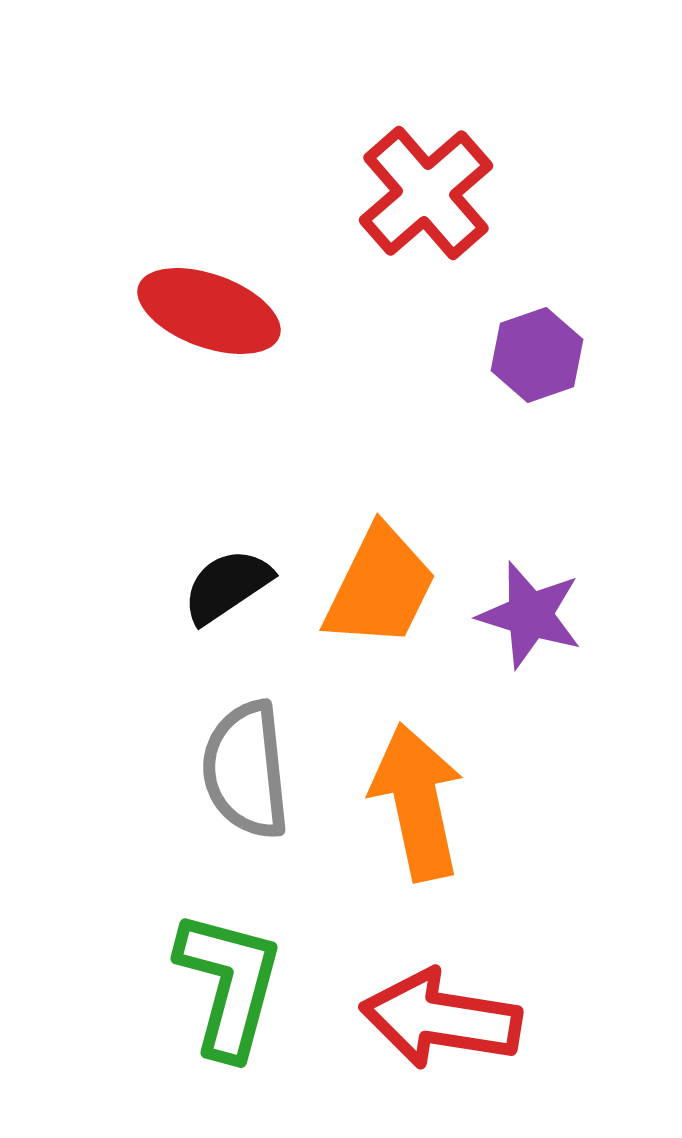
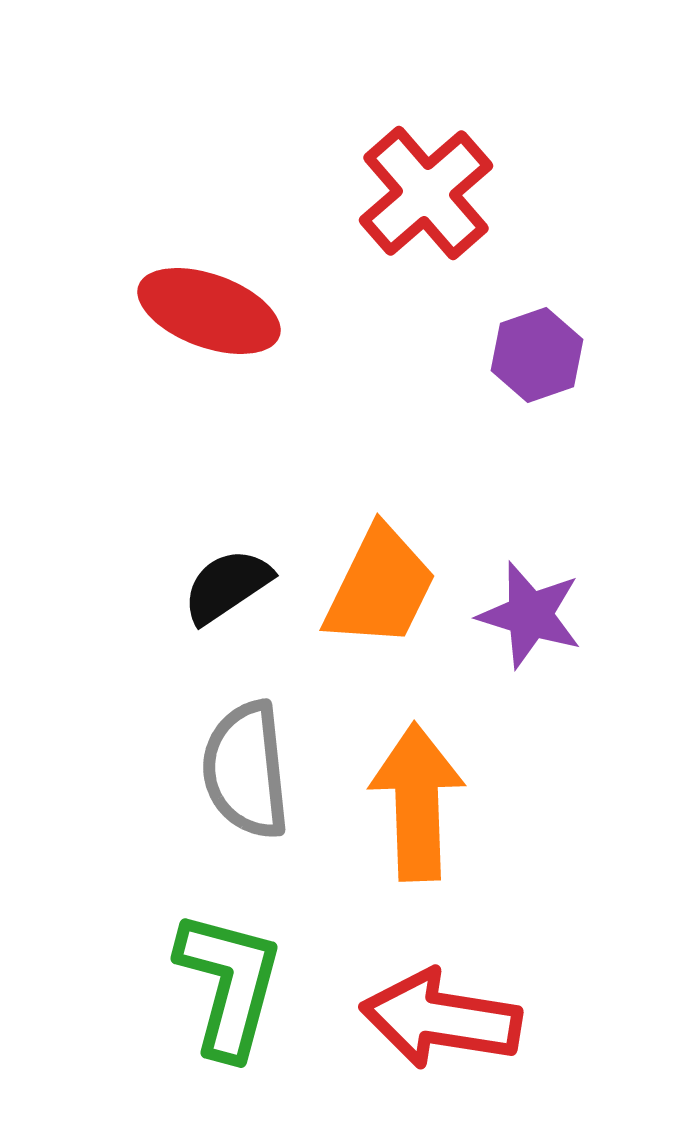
orange arrow: rotated 10 degrees clockwise
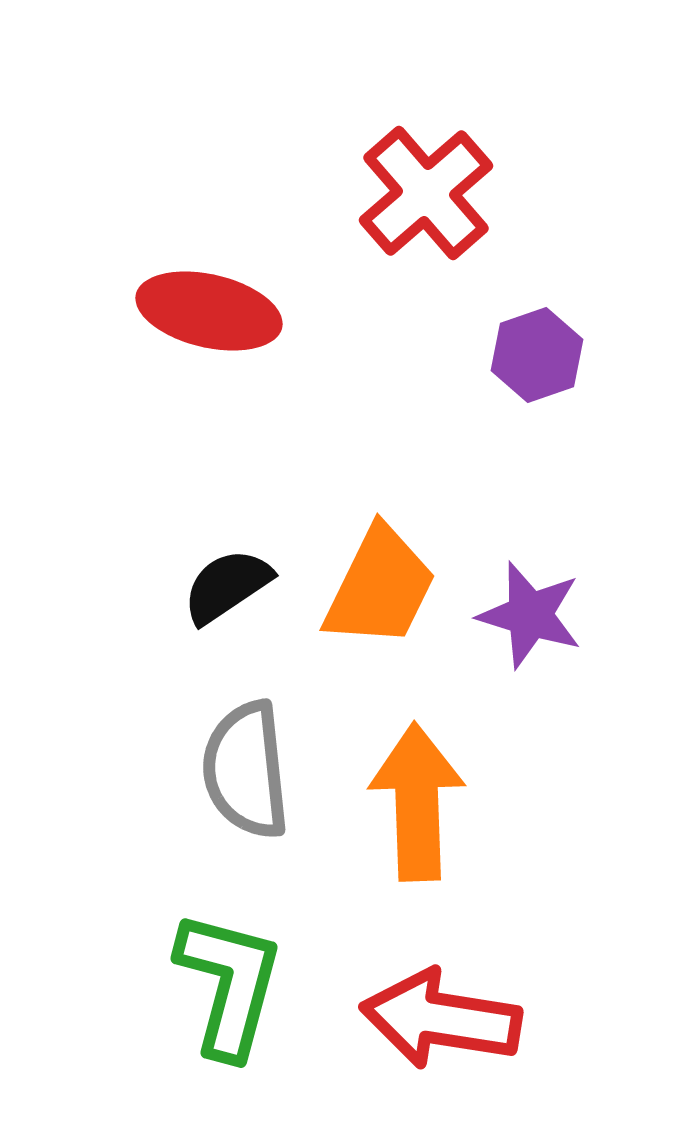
red ellipse: rotated 7 degrees counterclockwise
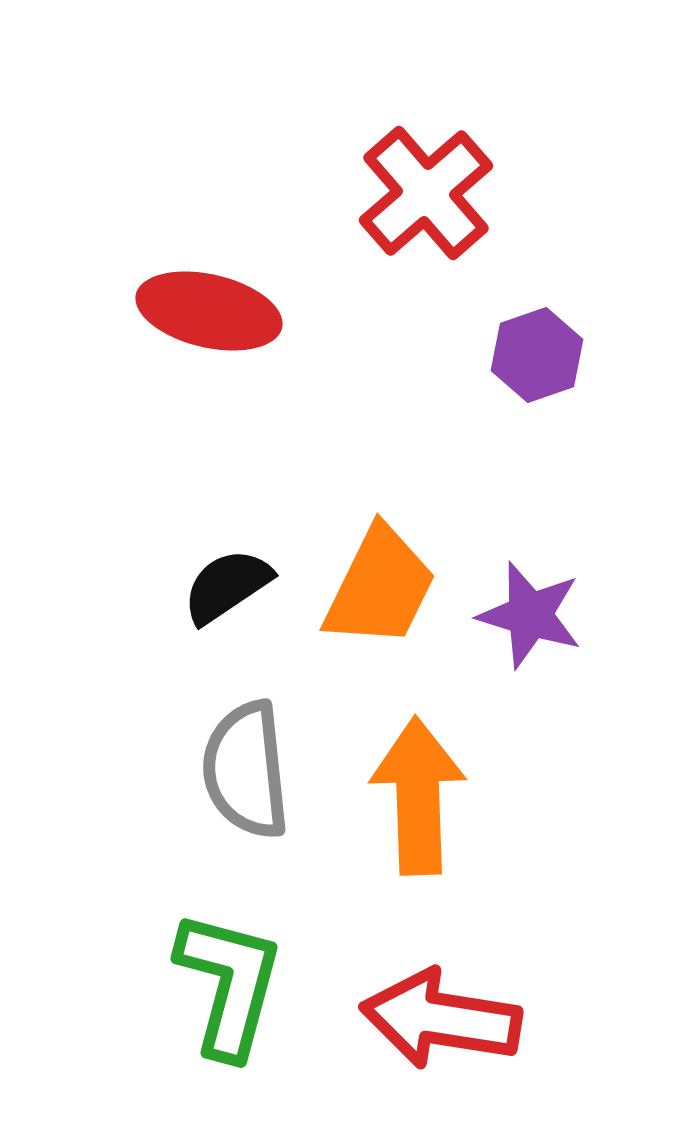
orange arrow: moved 1 px right, 6 px up
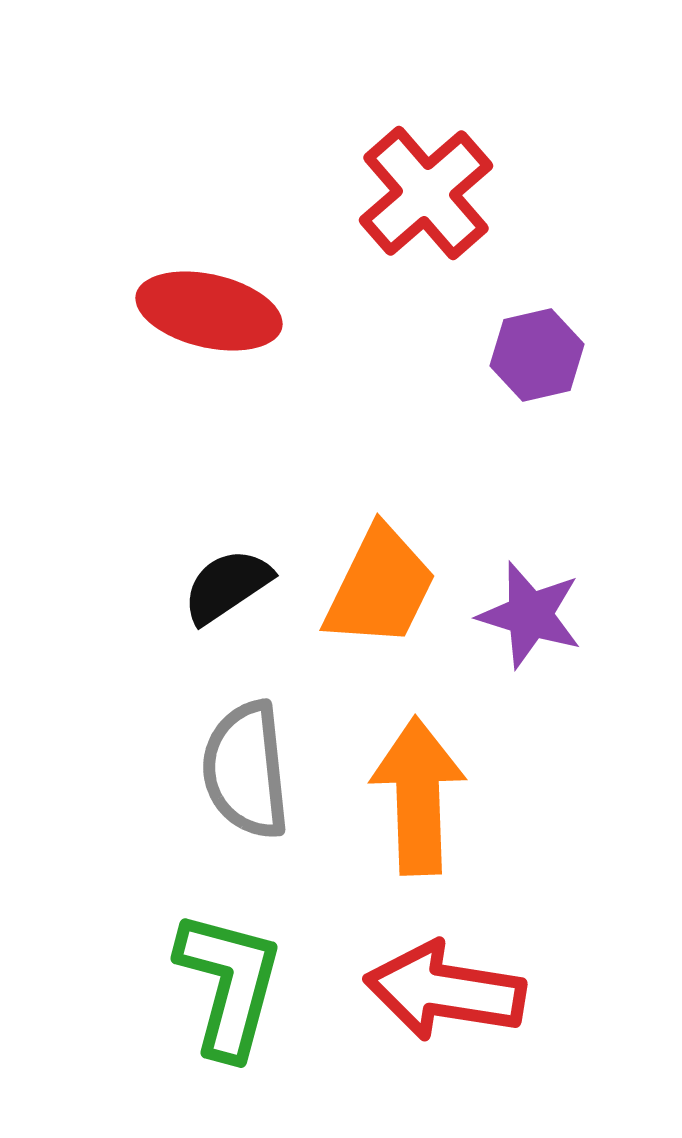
purple hexagon: rotated 6 degrees clockwise
red arrow: moved 4 px right, 28 px up
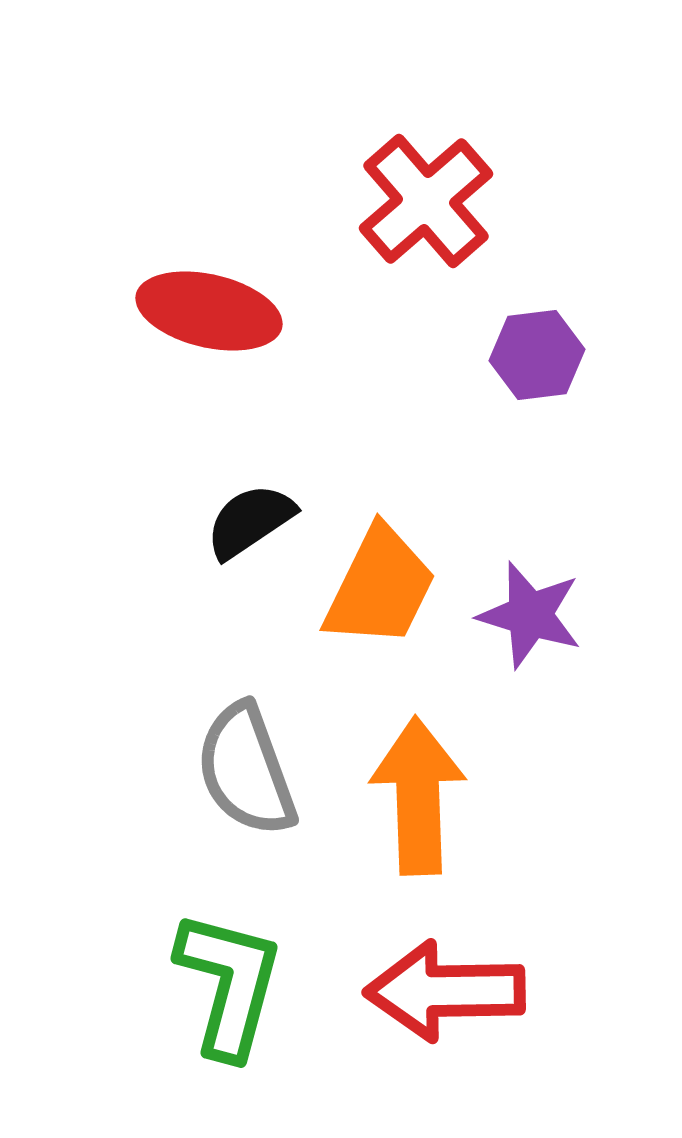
red cross: moved 8 px down
purple hexagon: rotated 6 degrees clockwise
black semicircle: moved 23 px right, 65 px up
gray semicircle: rotated 14 degrees counterclockwise
red arrow: rotated 10 degrees counterclockwise
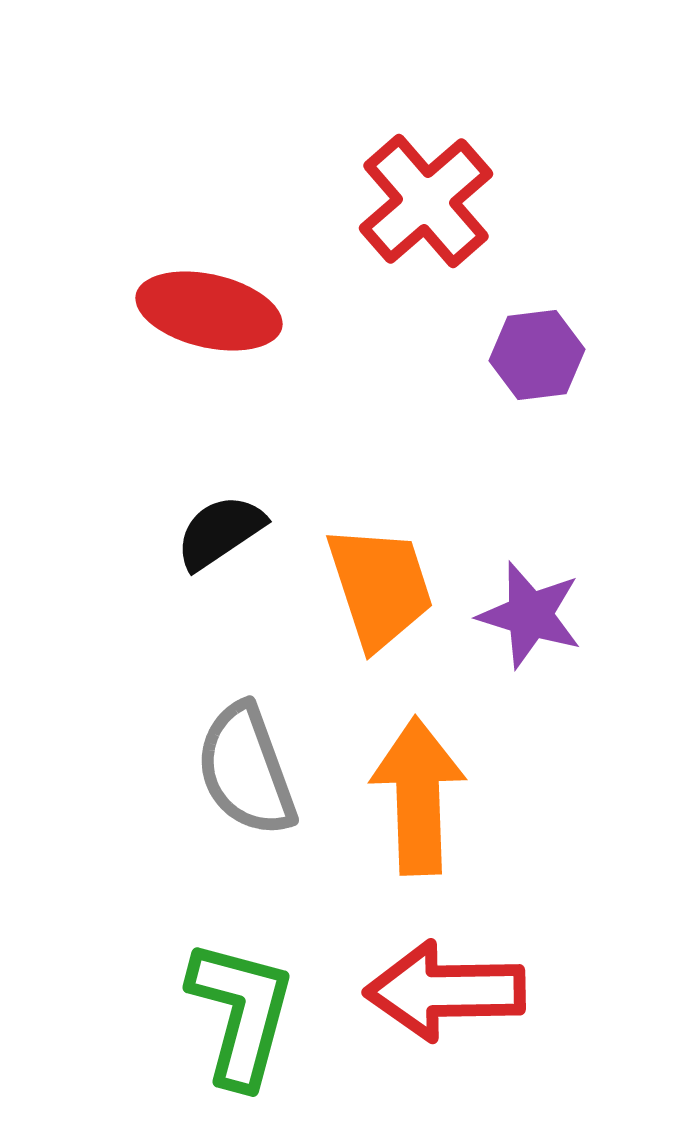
black semicircle: moved 30 px left, 11 px down
orange trapezoid: rotated 44 degrees counterclockwise
green L-shape: moved 12 px right, 29 px down
